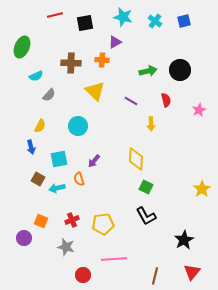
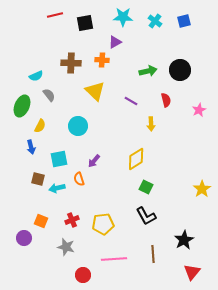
cyan star: rotated 12 degrees counterclockwise
green ellipse: moved 59 px down
gray semicircle: rotated 80 degrees counterclockwise
yellow diamond: rotated 55 degrees clockwise
brown square: rotated 16 degrees counterclockwise
brown line: moved 2 px left, 22 px up; rotated 18 degrees counterclockwise
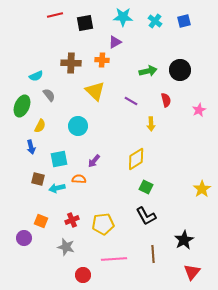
orange semicircle: rotated 112 degrees clockwise
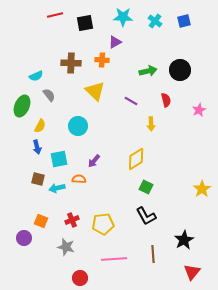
blue arrow: moved 6 px right
red circle: moved 3 px left, 3 px down
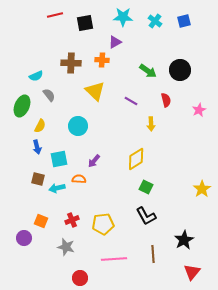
green arrow: rotated 48 degrees clockwise
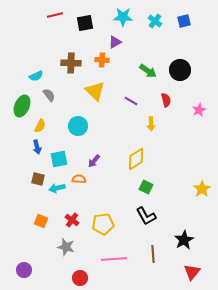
red cross: rotated 32 degrees counterclockwise
purple circle: moved 32 px down
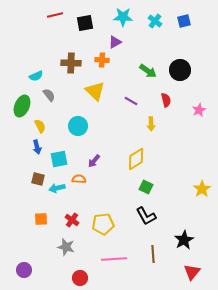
yellow semicircle: rotated 56 degrees counterclockwise
orange square: moved 2 px up; rotated 24 degrees counterclockwise
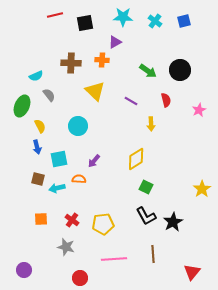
black star: moved 11 px left, 18 px up
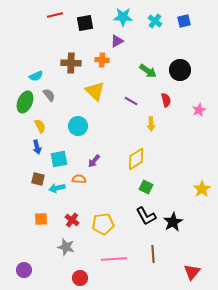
purple triangle: moved 2 px right, 1 px up
green ellipse: moved 3 px right, 4 px up
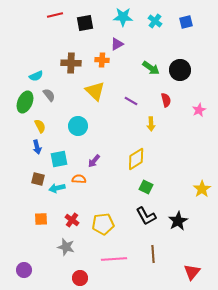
blue square: moved 2 px right, 1 px down
purple triangle: moved 3 px down
green arrow: moved 3 px right, 3 px up
black star: moved 5 px right, 1 px up
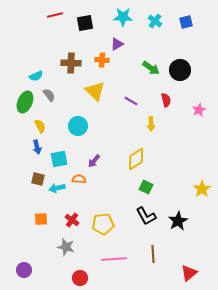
red triangle: moved 3 px left, 1 px down; rotated 12 degrees clockwise
